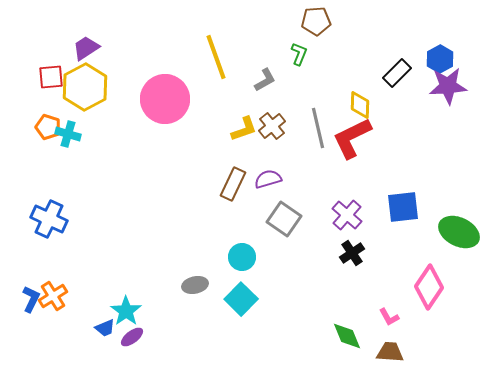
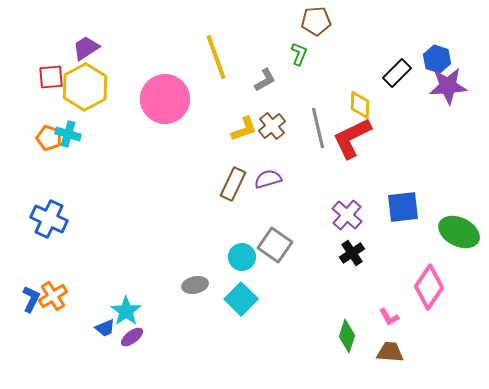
blue hexagon: moved 3 px left; rotated 12 degrees counterclockwise
orange pentagon: moved 1 px right, 11 px down
gray square: moved 9 px left, 26 px down
green diamond: rotated 40 degrees clockwise
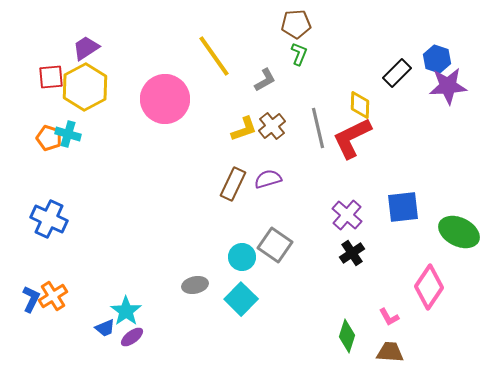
brown pentagon: moved 20 px left, 3 px down
yellow line: moved 2 px left, 1 px up; rotated 15 degrees counterclockwise
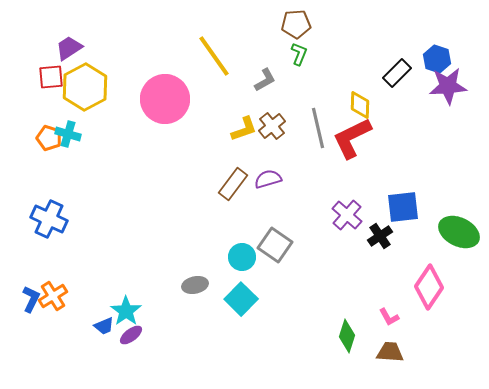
purple trapezoid: moved 17 px left
brown rectangle: rotated 12 degrees clockwise
black cross: moved 28 px right, 17 px up
blue trapezoid: moved 1 px left, 2 px up
purple ellipse: moved 1 px left, 2 px up
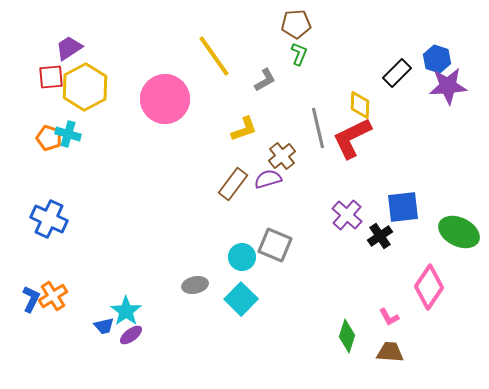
brown cross: moved 10 px right, 30 px down
gray square: rotated 12 degrees counterclockwise
blue trapezoid: rotated 10 degrees clockwise
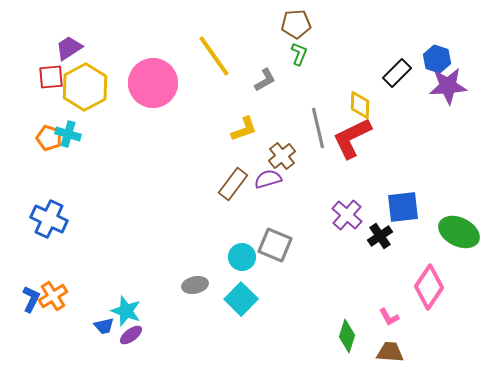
pink circle: moved 12 px left, 16 px up
cyan star: rotated 16 degrees counterclockwise
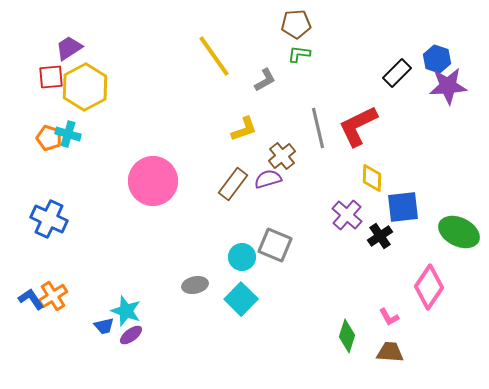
green L-shape: rotated 105 degrees counterclockwise
pink circle: moved 98 px down
yellow diamond: moved 12 px right, 73 px down
red L-shape: moved 6 px right, 12 px up
blue L-shape: rotated 60 degrees counterclockwise
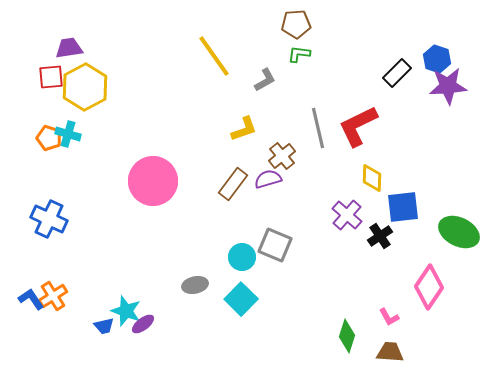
purple trapezoid: rotated 24 degrees clockwise
purple ellipse: moved 12 px right, 11 px up
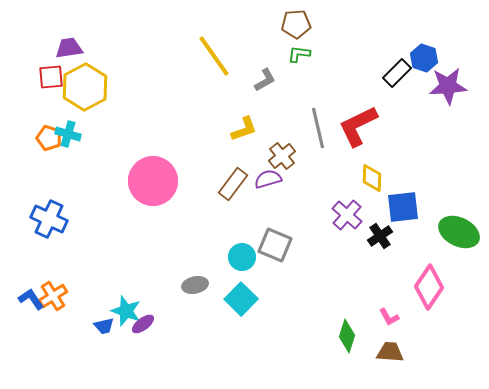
blue hexagon: moved 13 px left, 1 px up
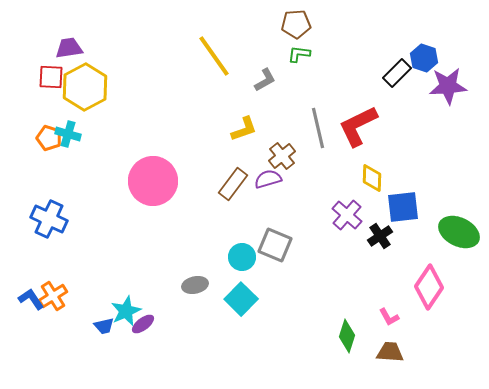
red square: rotated 8 degrees clockwise
cyan star: rotated 28 degrees clockwise
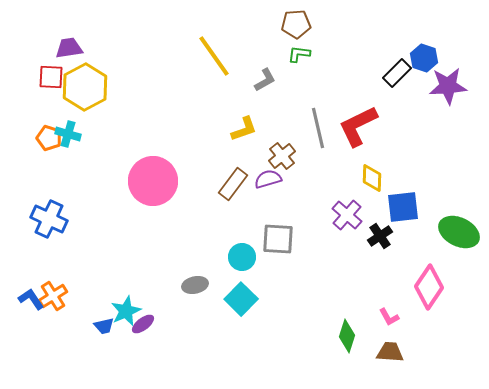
gray square: moved 3 px right, 6 px up; rotated 20 degrees counterclockwise
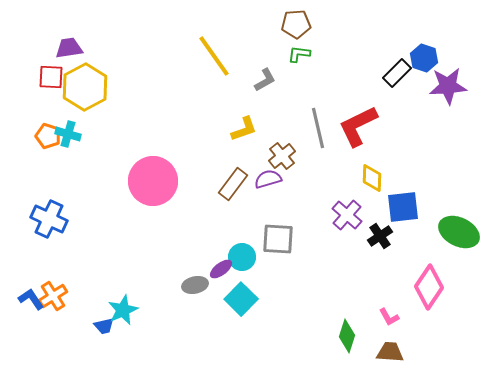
orange pentagon: moved 1 px left, 2 px up
cyan star: moved 3 px left, 1 px up
purple ellipse: moved 78 px right, 55 px up
